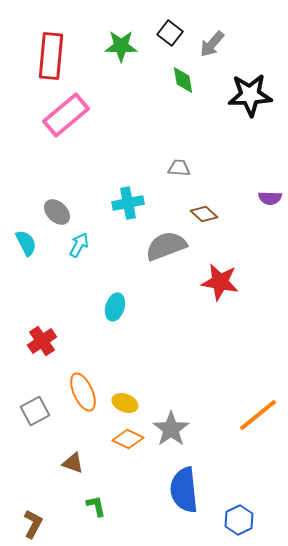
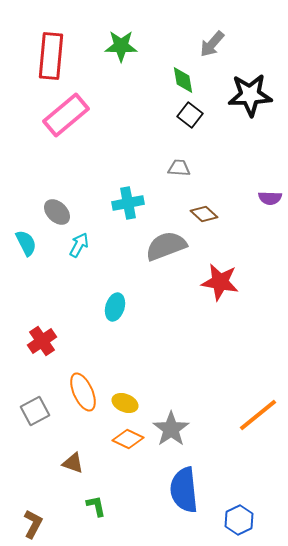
black square: moved 20 px right, 82 px down
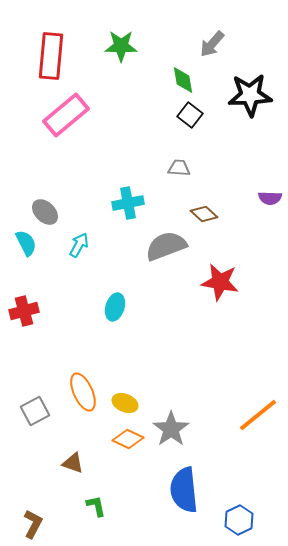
gray ellipse: moved 12 px left
red cross: moved 18 px left, 30 px up; rotated 20 degrees clockwise
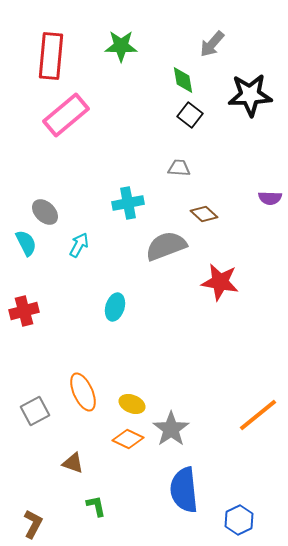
yellow ellipse: moved 7 px right, 1 px down
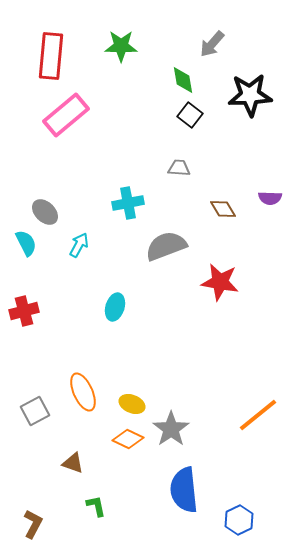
brown diamond: moved 19 px right, 5 px up; rotated 16 degrees clockwise
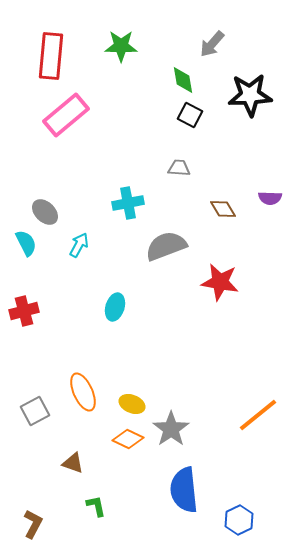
black square: rotated 10 degrees counterclockwise
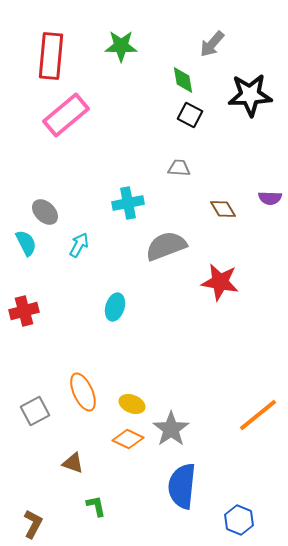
blue semicircle: moved 2 px left, 4 px up; rotated 12 degrees clockwise
blue hexagon: rotated 12 degrees counterclockwise
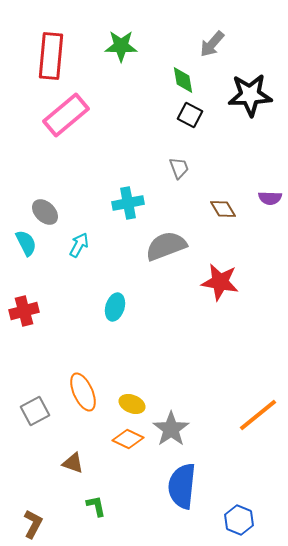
gray trapezoid: rotated 65 degrees clockwise
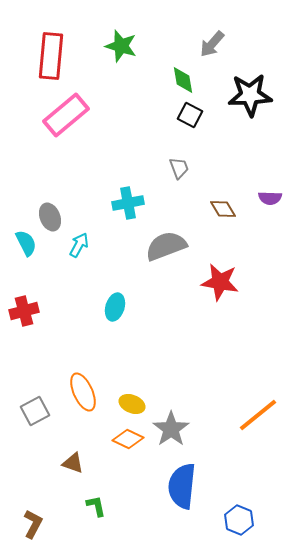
green star: rotated 16 degrees clockwise
gray ellipse: moved 5 px right, 5 px down; rotated 24 degrees clockwise
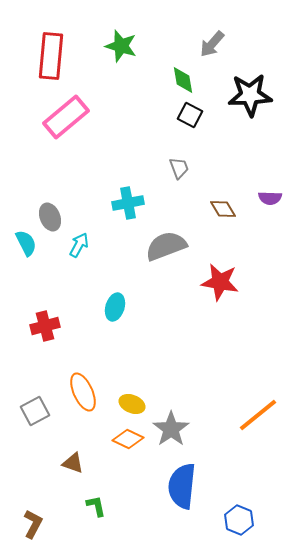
pink rectangle: moved 2 px down
red cross: moved 21 px right, 15 px down
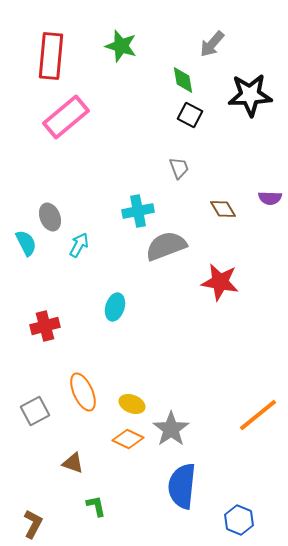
cyan cross: moved 10 px right, 8 px down
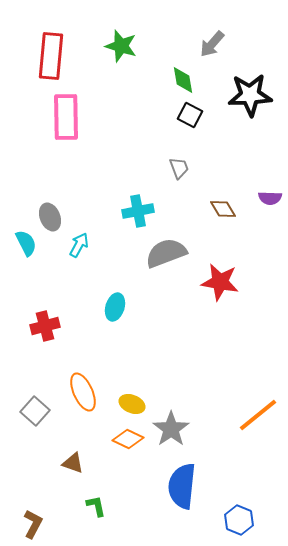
pink rectangle: rotated 51 degrees counterclockwise
gray semicircle: moved 7 px down
gray square: rotated 20 degrees counterclockwise
